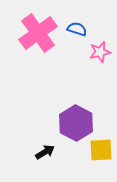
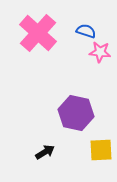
blue semicircle: moved 9 px right, 2 px down
pink cross: rotated 12 degrees counterclockwise
pink star: rotated 20 degrees clockwise
purple hexagon: moved 10 px up; rotated 16 degrees counterclockwise
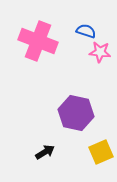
pink cross: moved 8 px down; rotated 21 degrees counterclockwise
yellow square: moved 2 px down; rotated 20 degrees counterclockwise
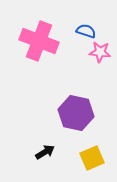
pink cross: moved 1 px right
yellow square: moved 9 px left, 6 px down
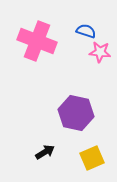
pink cross: moved 2 px left
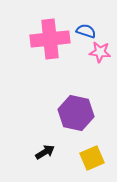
pink cross: moved 13 px right, 2 px up; rotated 27 degrees counterclockwise
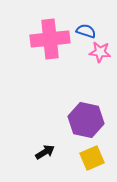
purple hexagon: moved 10 px right, 7 px down
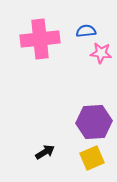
blue semicircle: rotated 24 degrees counterclockwise
pink cross: moved 10 px left
pink star: moved 1 px right, 1 px down
purple hexagon: moved 8 px right, 2 px down; rotated 16 degrees counterclockwise
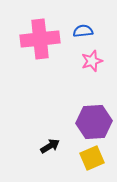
blue semicircle: moved 3 px left
pink star: moved 9 px left, 8 px down; rotated 25 degrees counterclockwise
black arrow: moved 5 px right, 6 px up
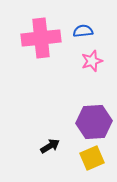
pink cross: moved 1 px right, 1 px up
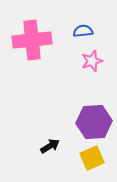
pink cross: moved 9 px left, 2 px down
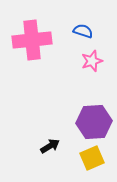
blue semicircle: rotated 24 degrees clockwise
